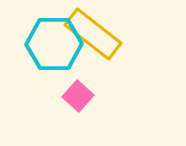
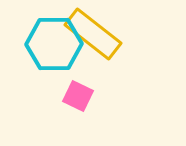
pink square: rotated 16 degrees counterclockwise
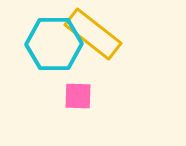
pink square: rotated 24 degrees counterclockwise
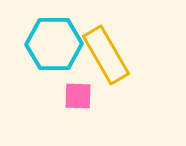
yellow rectangle: moved 13 px right, 21 px down; rotated 22 degrees clockwise
